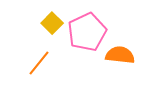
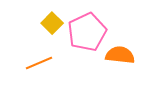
orange line: rotated 28 degrees clockwise
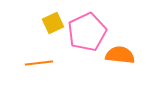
yellow square: moved 1 px right; rotated 20 degrees clockwise
orange line: rotated 16 degrees clockwise
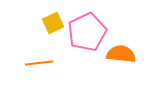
orange semicircle: moved 1 px right, 1 px up
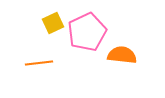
orange semicircle: moved 1 px right, 1 px down
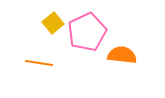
yellow square: rotated 15 degrees counterclockwise
orange line: rotated 16 degrees clockwise
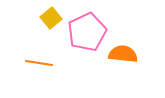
yellow square: moved 2 px left, 5 px up
orange semicircle: moved 1 px right, 1 px up
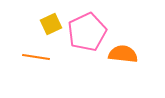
yellow square: moved 6 px down; rotated 15 degrees clockwise
orange line: moved 3 px left, 6 px up
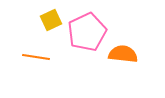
yellow square: moved 4 px up
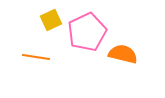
orange semicircle: rotated 8 degrees clockwise
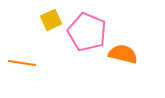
pink pentagon: rotated 24 degrees counterclockwise
orange line: moved 14 px left, 6 px down
